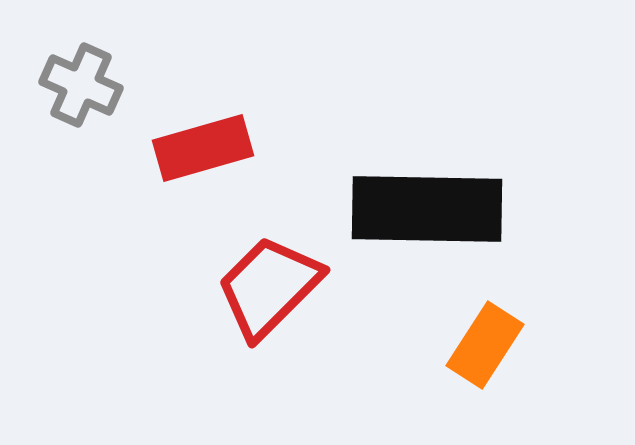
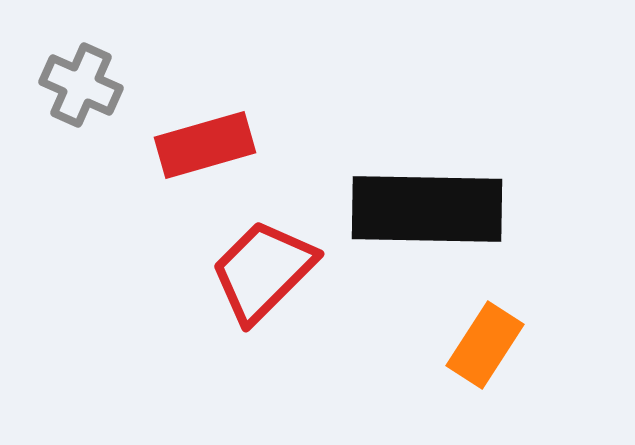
red rectangle: moved 2 px right, 3 px up
red trapezoid: moved 6 px left, 16 px up
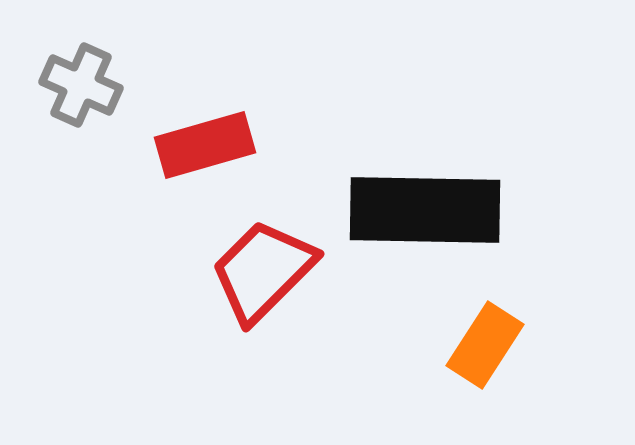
black rectangle: moved 2 px left, 1 px down
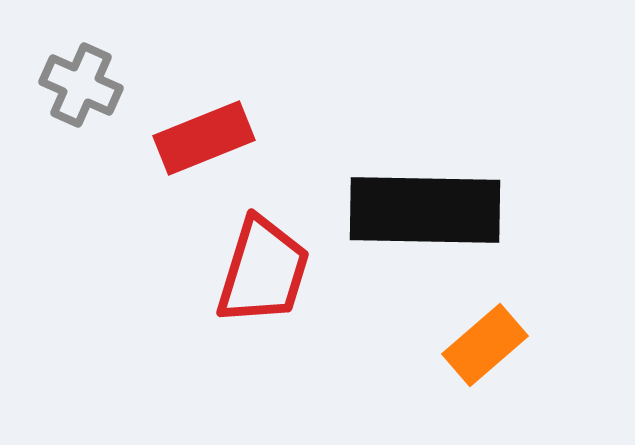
red rectangle: moved 1 px left, 7 px up; rotated 6 degrees counterclockwise
red trapezoid: rotated 152 degrees clockwise
orange rectangle: rotated 16 degrees clockwise
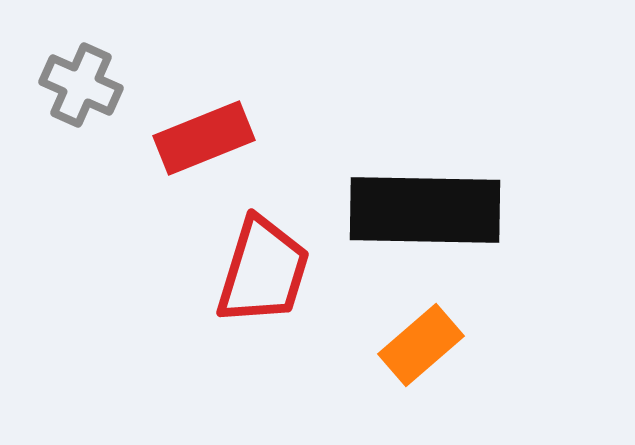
orange rectangle: moved 64 px left
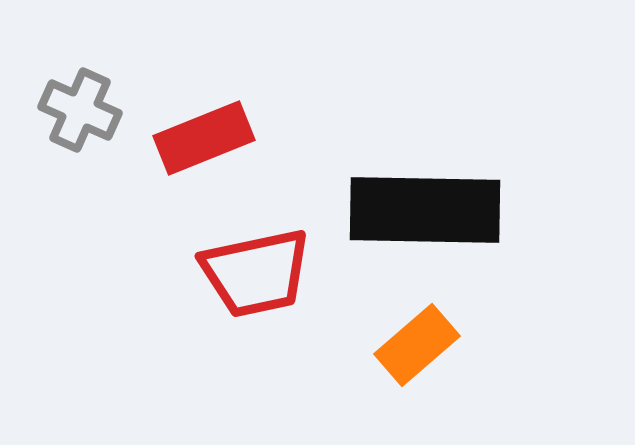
gray cross: moved 1 px left, 25 px down
red trapezoid: moved 7 px left, 2 px down; rotated 61 degrees clockwise
orange rectangle: moved 4 px left
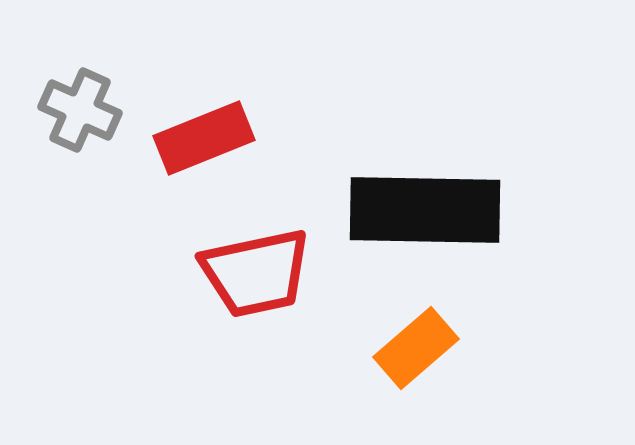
orange rectangle: moved 1 px left, 3 px down
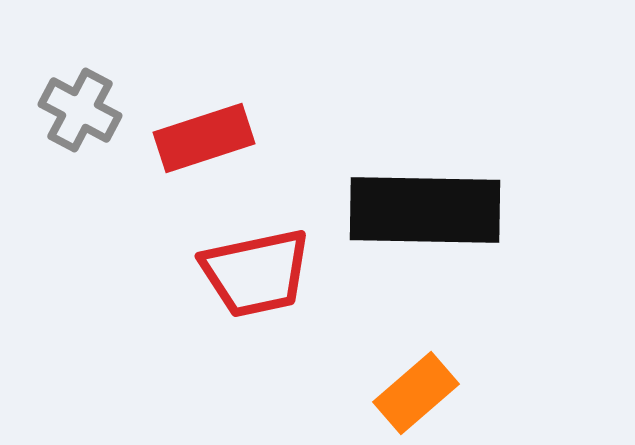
gray cross: rotated 4 degrees clockwise
red rectangle: rotated 4 degrees clockwise
orange rectangle: moved 45 px down
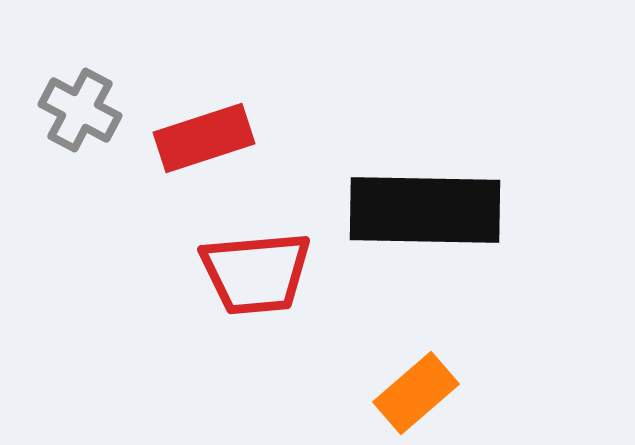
red trapezoid: rotated 7 degrees clockwise
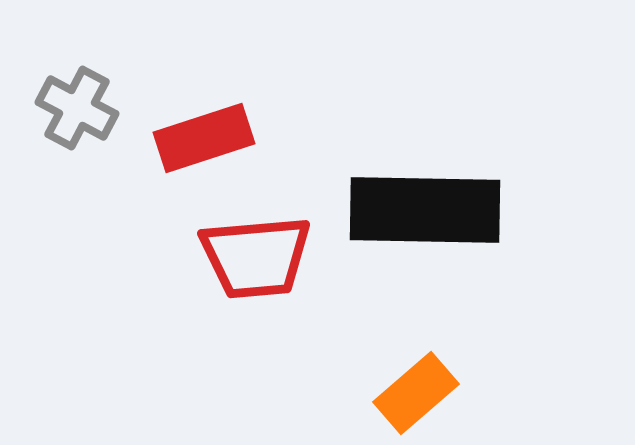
gray cross: moved 3 px left, 2 px up
red trapezoid: moved 16 px up
